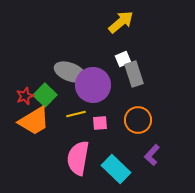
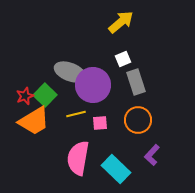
gray rectangle: moved 2 px right, 8 px down
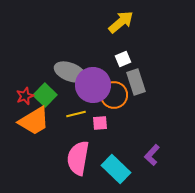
orange circle: moved 24 px left, 25 px up
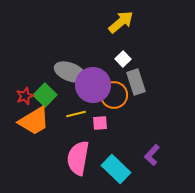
white square: rotated 21 degrees counterclockwise
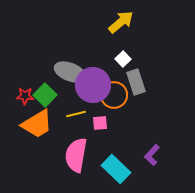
red star: rotated 24 degrees clockwise
orange trapezoid: moved 3 px right, 3 px down
pink semicircle: moved 2 px left, 3 px up
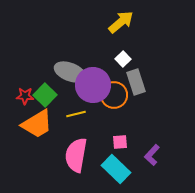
pink square: moved 20 px right, 19 px down
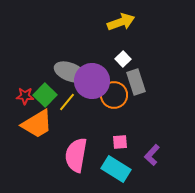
yellow arrow: rotated 20 degrees clockwise
purple circle: moved 1 px left, 4 px up
yellow line: moved 9 px left, 12 px up; rotated 36 degrees counterclockwise
cyan rectangle: rotated 12 degrees counterclockwise
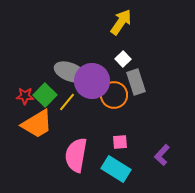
yellow arrow: rotated 36 degrees counterclockwise
purple L-shape: moved 10 px right
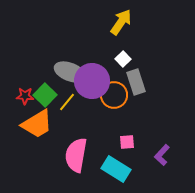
pink square: moved 7 px right
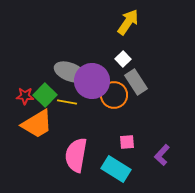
yellow arrow: moved 7 px right
gray rectangle: rotated 15 degrees counterclockwise
yellow line: rotated 60 degrees clockwise
